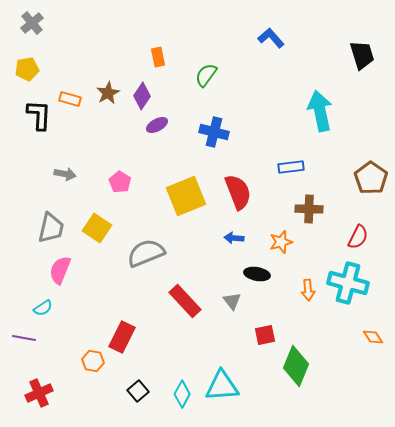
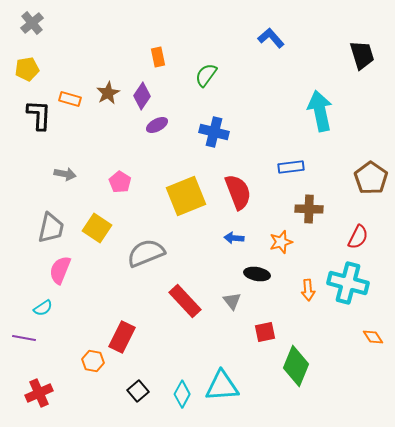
red square at (265, 335): moved 3 px up
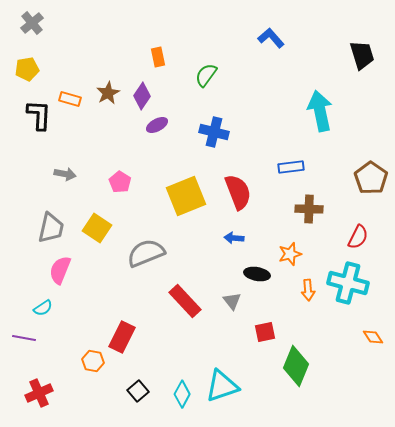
orange star at (281, 242): moved 9 px right, 12 px down
cyan triangle at (222, 386): rotated 15 degrees counterclockwise
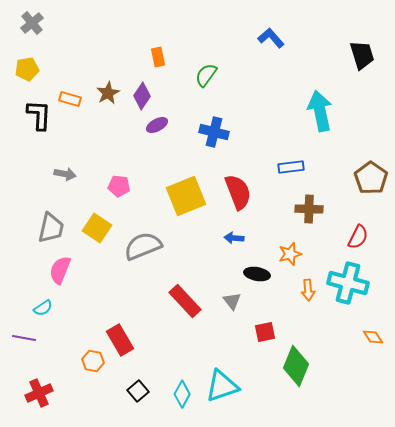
pink pentagon at (120, 182): moved 1 px left, 4 px down; rotated 25 degrees counterclockwise
gray semicircle at (146, 253): moved 3 px left, 7 px up
red rectangle at (122, 337): moved 2 px left, 3 px down; rotated 56 degrees counterclockwise
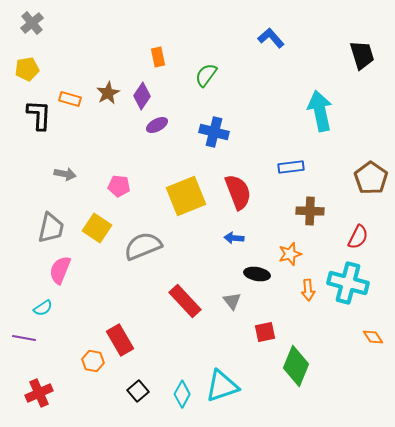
brown cross at (309, 209): moved 1 px right, 2 px down
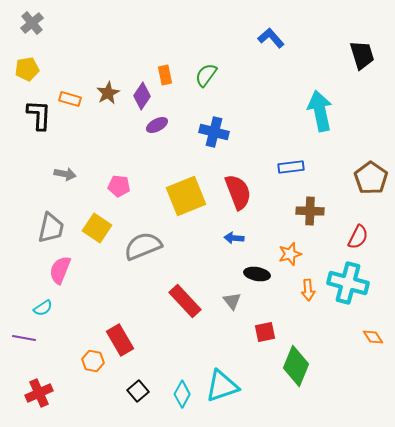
orange rectangle at (158, 57): moved 7 px right, 18 px down
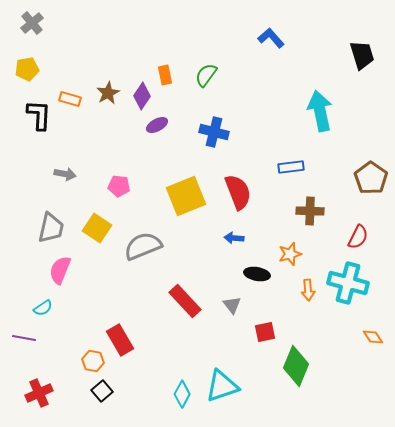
gray triangle at (232, 301): moved 4 px down
black square at (138, 391): moved 36 px left
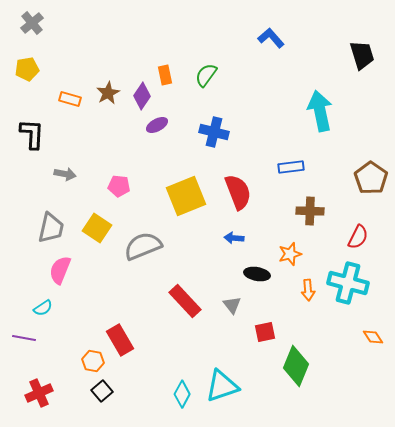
black L-shape at (39, 115): moved 7 px left, 19 px down
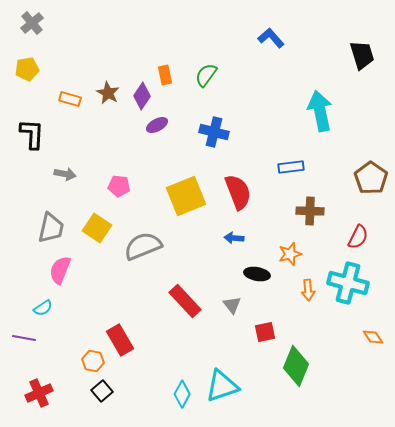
brown star at (108, 93): rotated 15 degrees counterclockwise
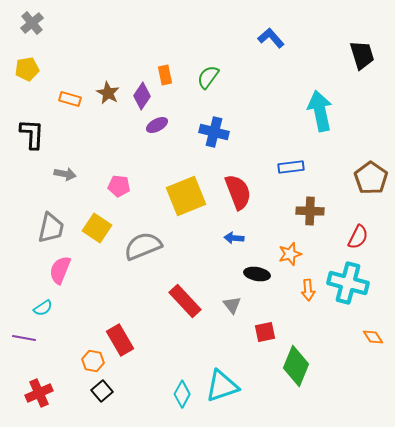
green semicircle at (206, 75): moved 2 px right, 2 px down
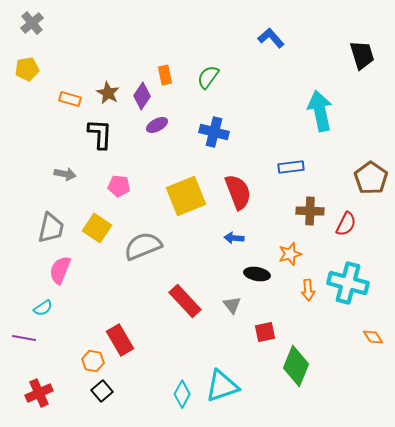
black L-shape at (32, 134): moved 68 px right
red semicircle at (358, 237): moved 12 px left, 13 px up
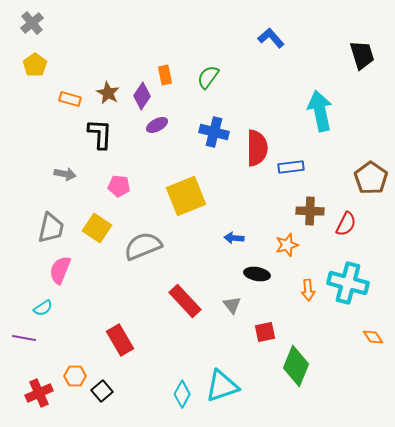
yellow pentagon at (27, 69): moved 8 px right, 4 px up; rotated 25 degrees counterclockwise
red semicircle at (238, 192): moved 19 px right, 44 px up; rotated 21 degrees clockwise
orange star at (290, 254): moved 3 px left, 9 px up
orange hexagon at (93, 361): moved 18 px left, 15 px down; rotated 10 degrees counterclockwise
